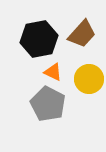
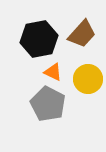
yellow circle: moved 1 px left
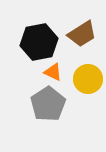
brown trapezoid: rotated 16 degrees clockwise
black hexagon: moved 3 px down
gray pentagon: rotated 12 degrees clockwise
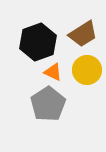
brown trapezoid: moved 1 px right
black hexagon: moved 1 px left; rotated 9 degrees counterclockwise
yellow circle: moved 1 px left, 9 px up
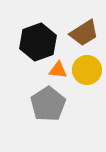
brown trapezoid: moved 1 px right, 1 px up
orange triangle: moved 5 px right, 2 px up; rotated 18 degrees counterclockwise
